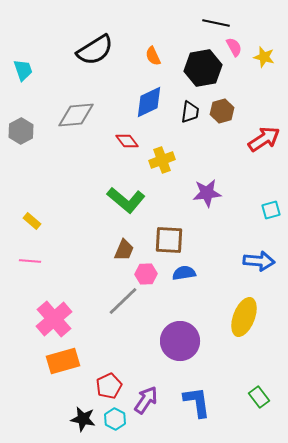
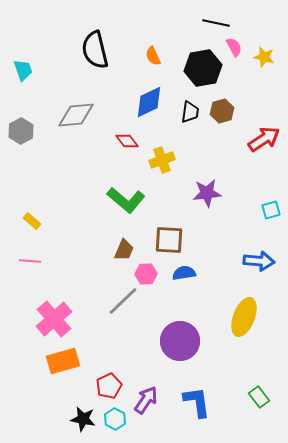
black semicircle: rotated 108 degrees clockwise
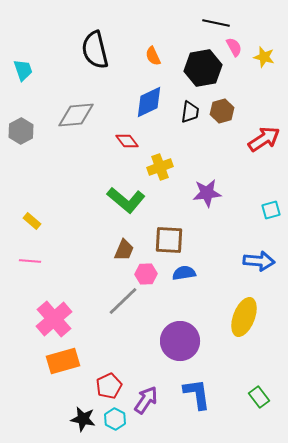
yellow cross: moved 2 px left, 7 px down
blue L-shape: moved 8 px up
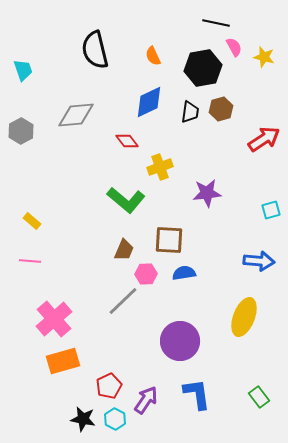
brown hexagon: moved 1 px left, 2 px up
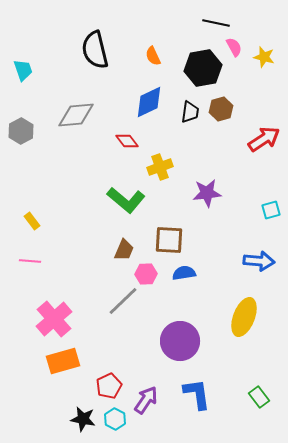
yellow rectangle: rotated 12 degrees clockwise
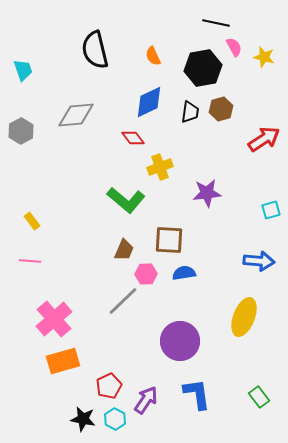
red diamond: moved 6 px right, 3 px up
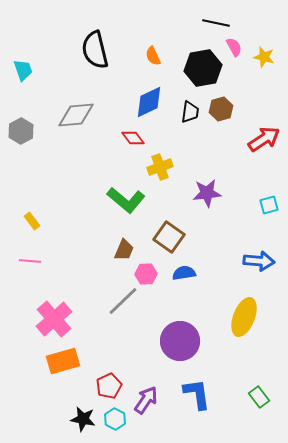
cyan square: moved 2 px left, 5 px up
brown square: moved 3 px up; rotated 32 degrees clockwise
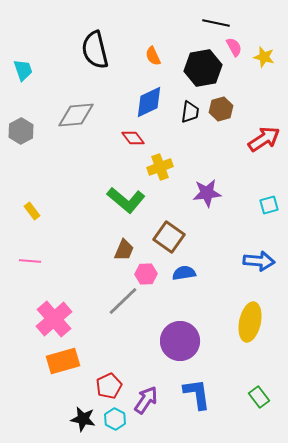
yellow rectangle: moved 10 px up
yellow ellipse: moved 6 px right, 5 px down; rotated 9 degrees counterclockwise
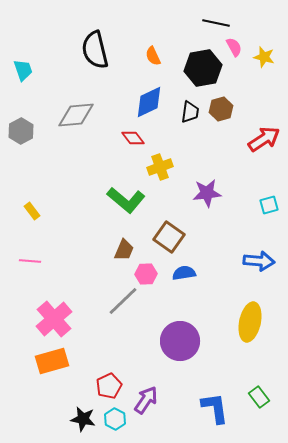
orange rectangle: moved 11 px left
blue L-shape: moved 18 px right, 14 px down
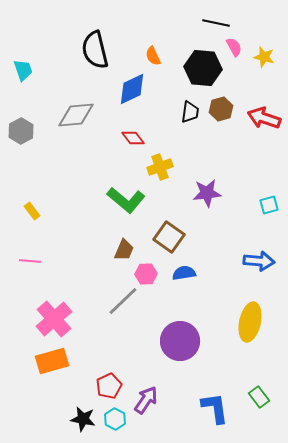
black hexagon: rotated 15 degrees clockwise
blue diamond: moved 17 px left, 13 px up
red arrow: moved 21 px up; rotated 128 degrees counterclockwise
